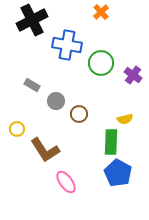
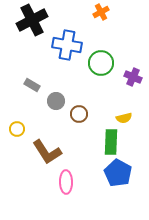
orange cross: rotated 14 degrees clockwise
purple cross: moved 2 px down; rotated 12 degrees counterclockwise
yellow semicircle: moved 1 px left, 1 px up
brown L-shape: moved 2 px right, 2 px down
pink ellipse: rotated 35 degrees clockwise
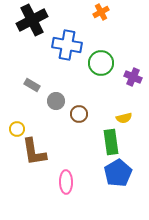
green rectangle: rotated 10 degrees counterclockwise
brown L-shape: moved 13 px left; rotated 24 degrees clockwise
blue pentagon: rotated 12 degrees clockwise
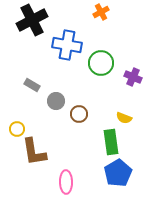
yellow semicircle: rotated 35 degrees clockwise
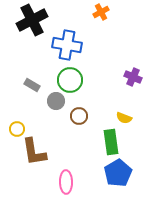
green circle: moved 31 px left, 17 px down
brown circle: moved 2 px down
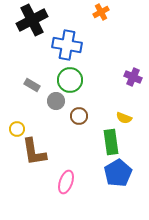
pink ellipse: rotated 20 degrees clockwise
